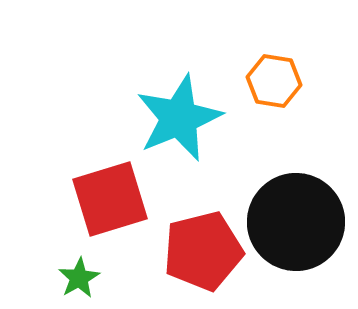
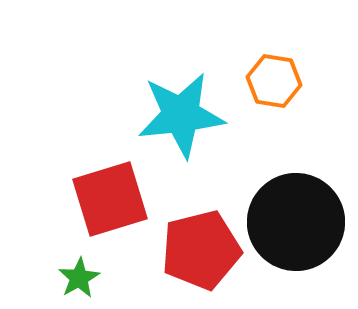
cyan star: moved 2 px right, 3 px up; rotated 16 degrees clockwise
red pentagon: moved 2 px left, 1 px up
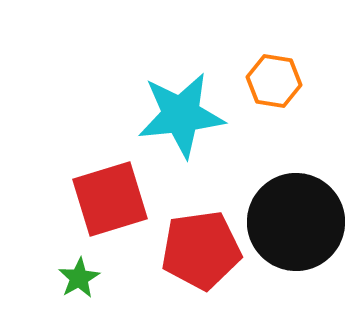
red pentagon: rotated 6 degrees clockwise
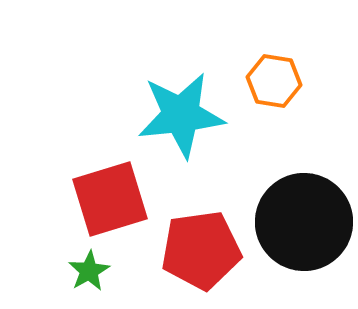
black circle: moved 8 px right
green star: moved 10 px right, 7 px up
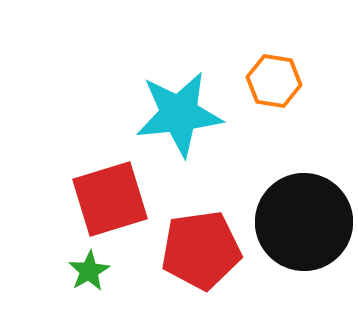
cyan star: moved 2 px left, 1 px up
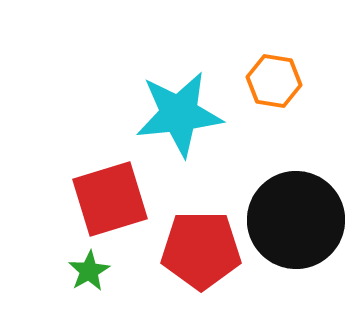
black circle: moved 8 px left, 2 px up
red pentagon: rotated 8 degrees clockwise
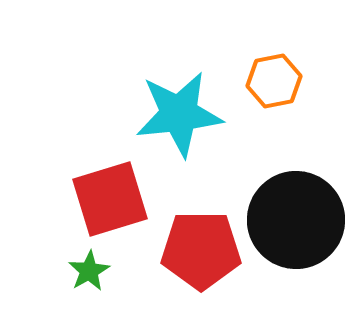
orange hexagon: rotated 20 degrees counterclockwise
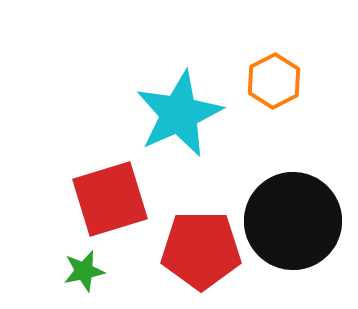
orange hexagon: rotated 16 degrees counterclockwise
cyan star: rotated 18 degrees counterclockwise
black circle: moved 3 px left, 1 px down
green star: moved 5 px left; rotated 18 degrees clockwise
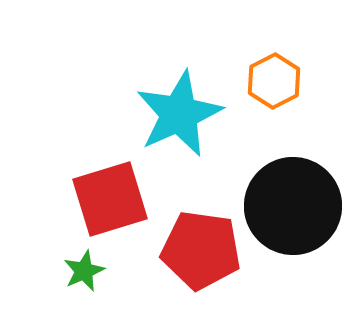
black circle: moved 15 px up
red pentagon: rotated 8 degrees clockwise
green star: rotated 12 degrees counterclockwise
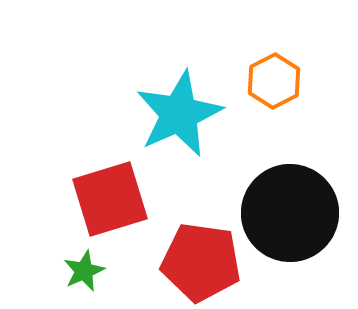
black circle: moved 3 px left, 7 px down
red pentagon: moved 12 px down
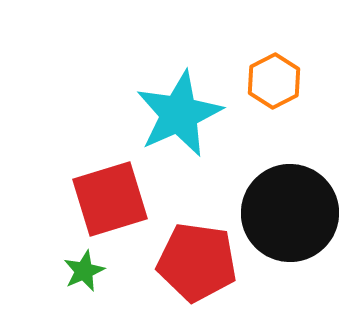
red pentagon: moved 4 px left
